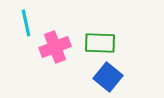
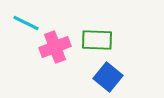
cyan line: rotated 52 degrees counterclockwise
green rectangle: moved 3 px left, 3 px up
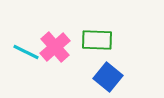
cyan line: moved 29 px down
pink cross: rotated 20 degrees counterclockwise
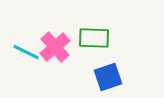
green rectangle: moved 3 px left, 2 px up
blue square: rotated 32 degrees clockwise
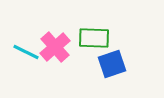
blue square: moved 4 px right, 13 px up
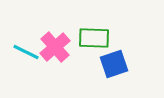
blue square: moved 2 px right
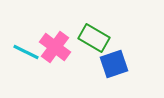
green rectangle: rotated 28 degrees clockwise
pink cross: rotated 12 degrees counterclockwise
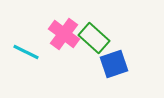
green rectangle: rotated 12 degrees clockwise
pink cross: moved 9 px right, 13 px up
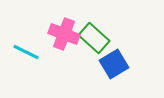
pink cross: rotated 16 degrees counterclockwise
blue square: rotated 12 degrees counterclockwise
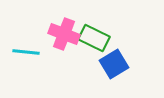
green rectangle: rotated 16 degrees counterclockwise
cyan line: rotated 20 degrees counterclockwise
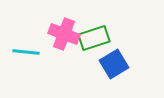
green rectangle: rotated 44 degrees counterclockwise
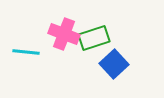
blue square: rotated 12 degrees counterclockwise
